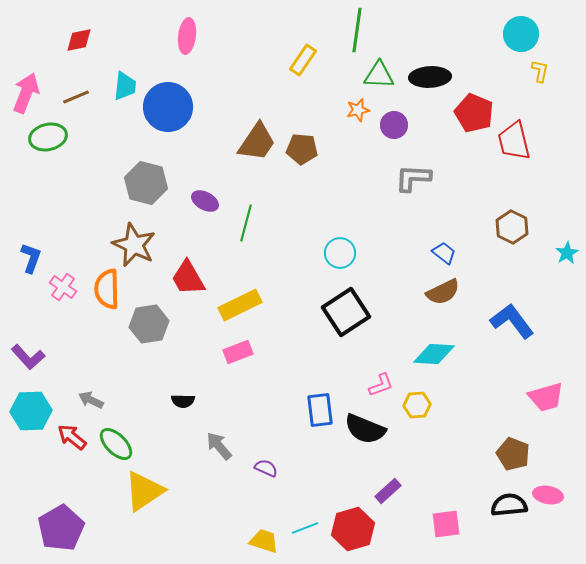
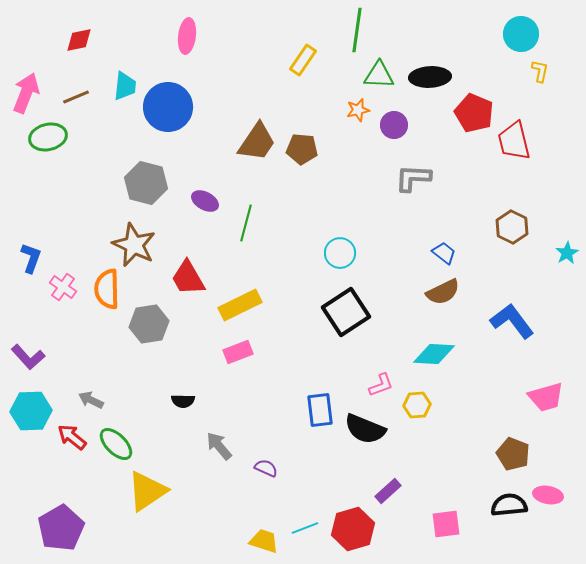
yellow triangle at (144, 491): moved 3 px right
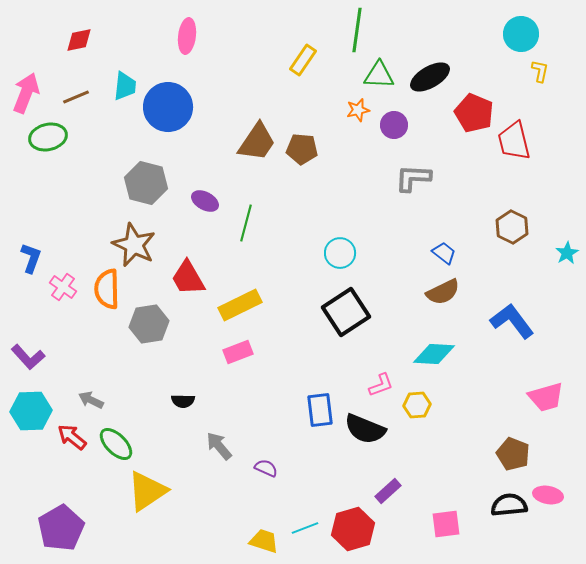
black ellipse at (430, 77): rotated 27 degrees counterclockwise
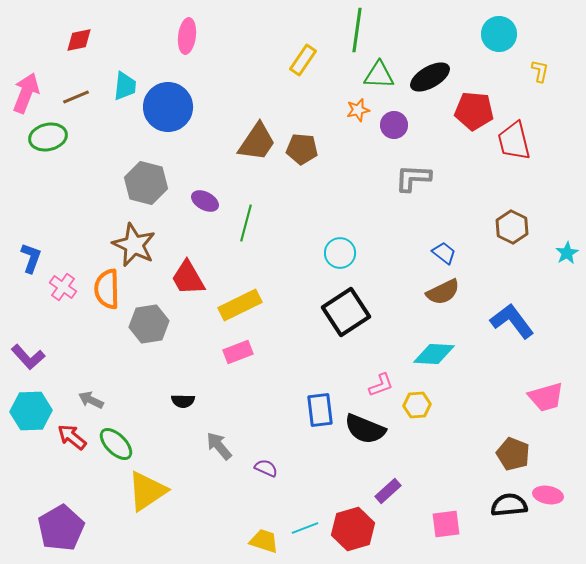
cyan circle at (521, 34): moved 22 px left
red pentagon at (474, 113): moved 2 px up; rotated 18 degrees counterclockwise
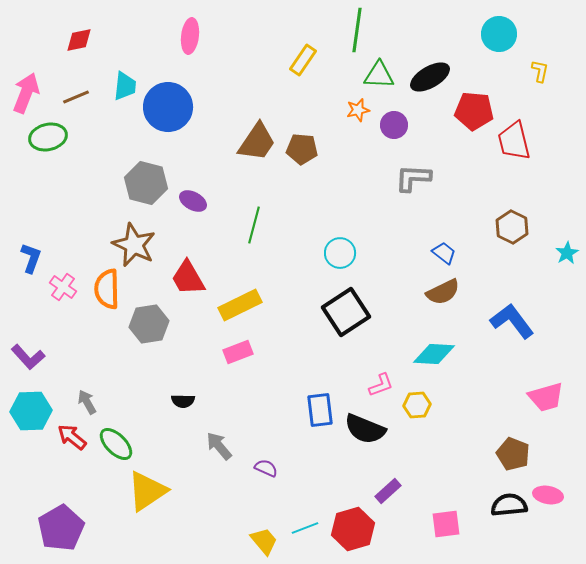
pink ellipse at (187, 36): moved 3 px right
purple ellipse at (205, 201): moved 12 px left
green line at (246, 223): moved 8 px right, 2 px down
gray arrow at (91, 400): moved 4 px left, 2 px down; rotated 35 degrees clockwise
yellow trapezoid at (264, 541): rotated 32 degrees clockwise
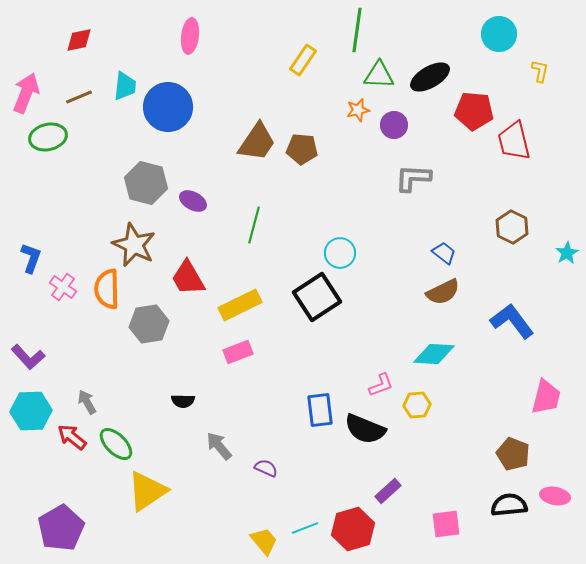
brown line at (76, 97): moved 3 px right
black square at (346, 312): moved 29 px left, 15 px up
pink trapezoid at (546, 397): rotated 60 degrees counterclockwise
pink ellipse at (548, 495): moved 7 px right, 1 px down
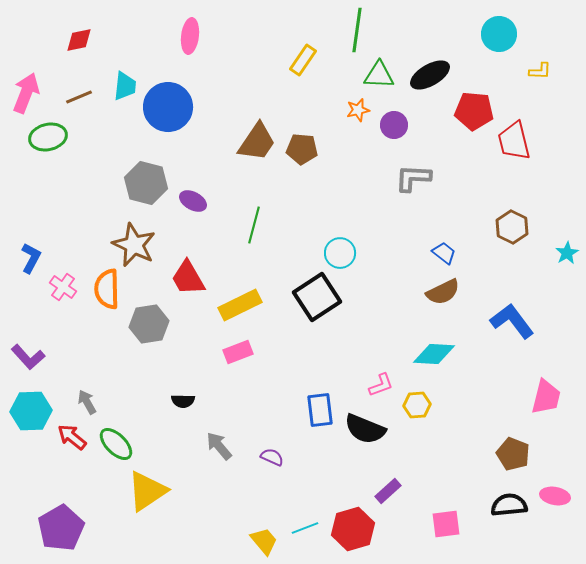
yellow L-shape at (540, 71): rotated 80 degrees clockwise
black ellipse at (430, 77): moved 2 px up
blue L-shape at (31, 258): rotated 8 degrees clockwise
purple semicircle at (266, 468): moved 6 px right, 11 px up
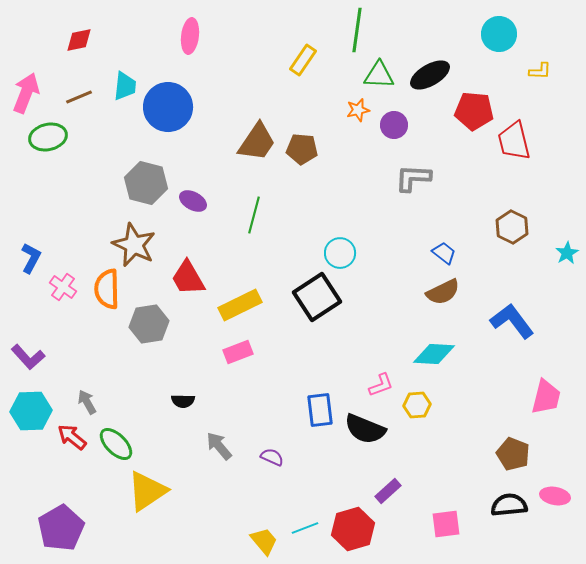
green line at (254, 225): moved 10 px up
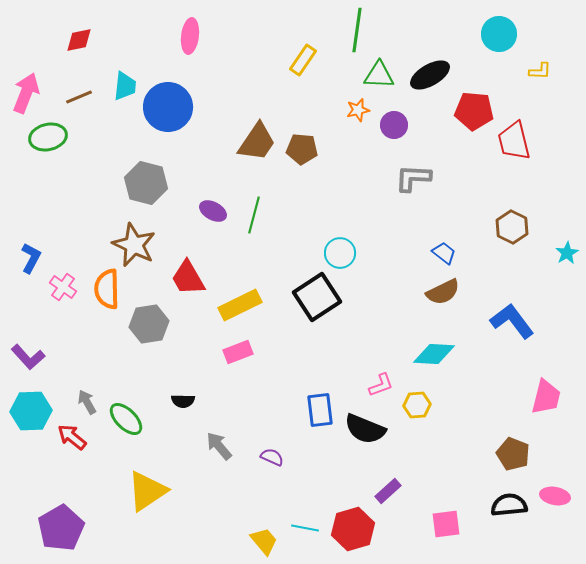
purple ellipse at (193, 201): moved 20 px right, 10 px down
green ellipse at (116, 444): moved 10 px right, 25 px up
cyan line at (305, 528): rotated 32 degrees clockwise
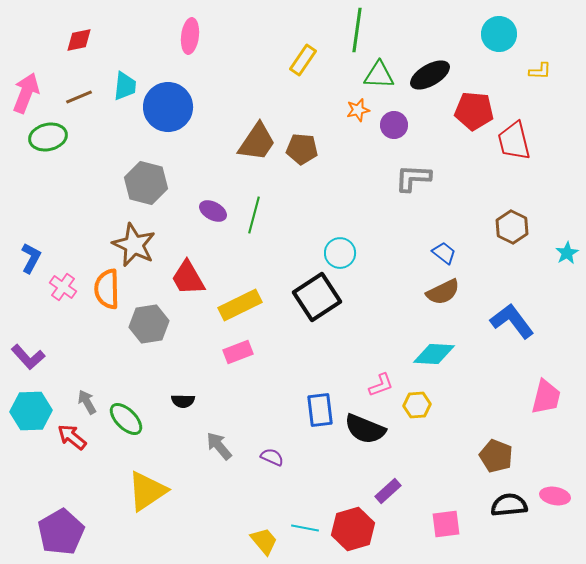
brown pentagon at (513, 454): moved 17 px left, 2 px down
purple pentagon at (61, 528): moved 4 px down
